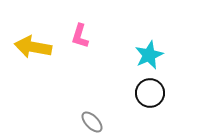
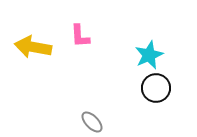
pink L-shape: rotated 20 degrees counterclockwise
black circle: moved 6 px right, 5 px up
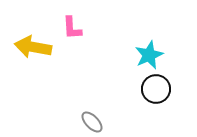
pink L-shape: moved 8 px left, 8 px up
black circle: moved 1 px down
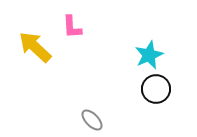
pink L-shape: moved 1 px up
yellow arrow: moved 2 px right; rotated 33 degrees clockwise
gray ellipse: moved 2 px up
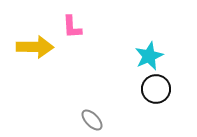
yellow arrow: rotated 138 degrees clockwise
cyan star: moved 1 px down
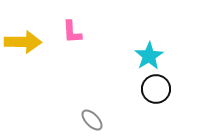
pink L-shape: moved 5 px down
yellow arrow: moved 12 px left, 5 px up
cyan star: rotated 8 degrees counterclockwise
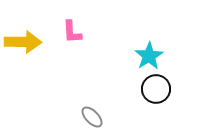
gray ellipse: moved 3 px up
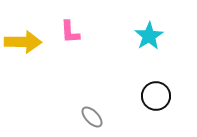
pink L-shape: moved 2 px left
cyan star: moved 20 px up
black circle: moved 7 px down
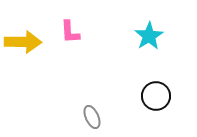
gray ellipse: rotated 20 degrees clockwise
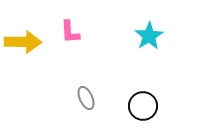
black circle: moved 13 px left, 10 px down
gray ellipse: moved 6 px left, 19 px up
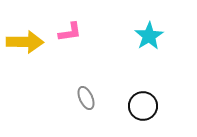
pink L-shape: rotated 95 degrees counterclockwise
yellow arrow: moved 2 px right
